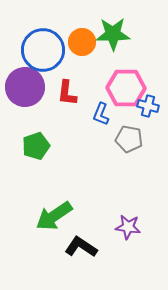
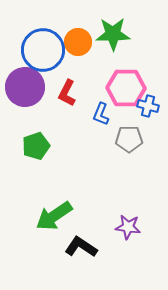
orange circle: moved 4 px left
red L-shape: rotated 20 degrees clockwise
gray pentagon: rotated 12 degrees counterclockwise
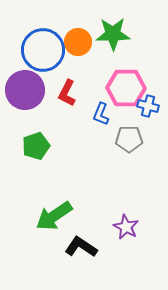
purple circle: moved 3 px down
purple star: moved 2 px left; rotated 20 degrees clockwise
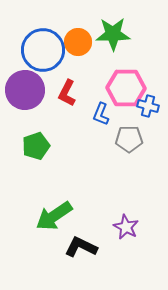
black L-shape: rotated 8 degrees counterclockwise
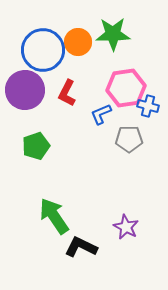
pink hexagon: rotated 9 degrees counterclockwise
blue L-shape: rotated 45 degrees clockwise
green arrow: rotated 90 degrees clockwise
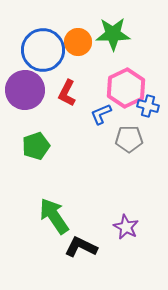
pink hexagon: rotated 18 degrees counterclockwise
